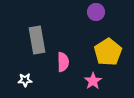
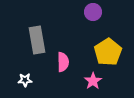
purple circle: moved 3 px left
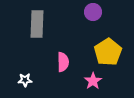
gray rectangle: moved 16 px up; rotated 12 degrees clockwise
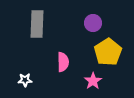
purple circle: moved 11 px down
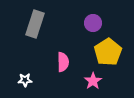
gray rectangle: moved 2 px left; rotated 16 degrees clockwise
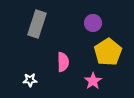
gray rectangle: moved 2 px right
white star: moved 5 px right
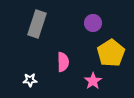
yellow pentagon: moved 3 px right, 1 px down
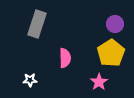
purple circle: moved 22 px right, 1 px down
pink semicircle: moved 2 px right, 4 px up
pink star: moved 6 px right, 1 px down
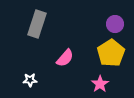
pink semicircle: rotated 42 degrees clockwise
pink star: moved 1 px right, 2 px down
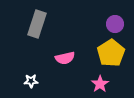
pink semicircle: rotated 36 degrees clockwise
white star: moved 1 px right, 1 px down
